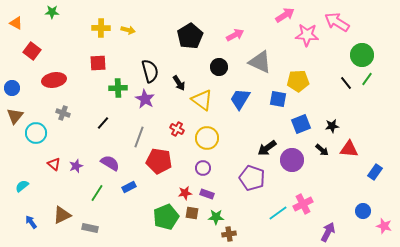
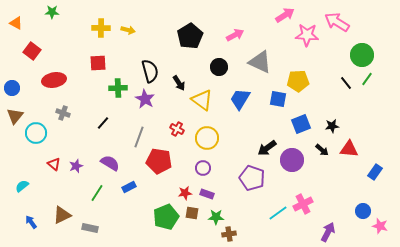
pink star at (384, 226): moved 4 px left
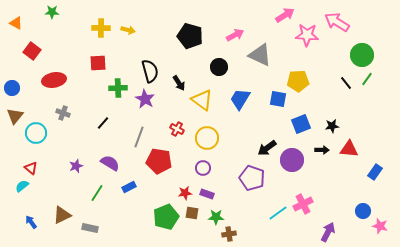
black pentagon at (190, 36): rotated 25 degrees counterclockwise
gray triangle at (260, 62): moved 7 px up
black arrow at (322, 150): rotated 40 degrees counterclockwise
red triangle at (54, 164): moved 23 px left, 4 px down
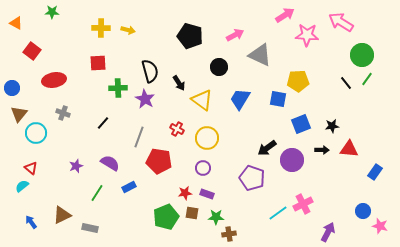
pink arrow at (337, 22): moved 4 px right
brown triangle at (15, 116): moved 4 px right, 2 px up
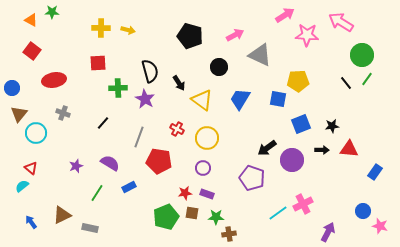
orange triangle at (16, 23): moved 15 px right, 3 px up
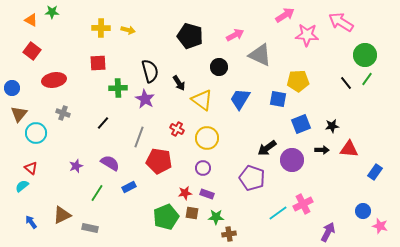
green circle at (362, 55): moved 3 px right
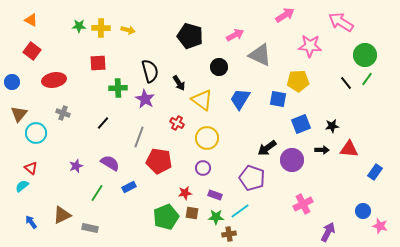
green star at (52, 12): moved 27 px right, 14 px down
pink star at (307, 35): moved 3 px right, 11 px down
blue circle at (12, 88): moved 6 px up
red cross at (177, 129): moved 6 px up
purple rectangle at (207, 194): moved 8 px right, 1 px down
cyan line at (278, 213): moved 38 px left, 2 px up
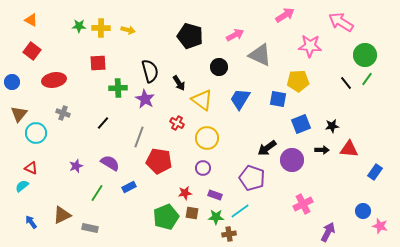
red triangle at (31, 168): rotated 16 degrees counterclockwise
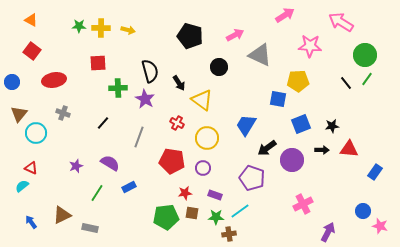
blue trapezoid at (240, 99): moved 6 px right, 26 px down
red pentagon at (159, 161): moved 13 px right
green pentagon at (166, 217): rotated 15 degrees clockwise
